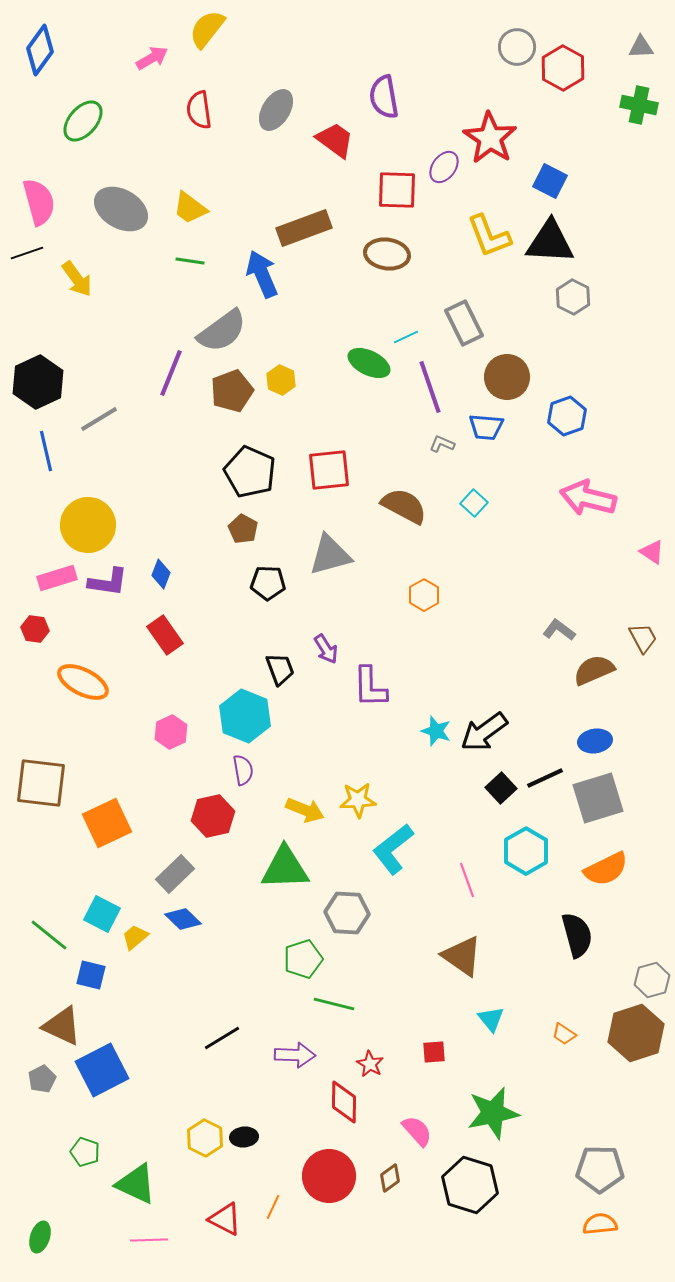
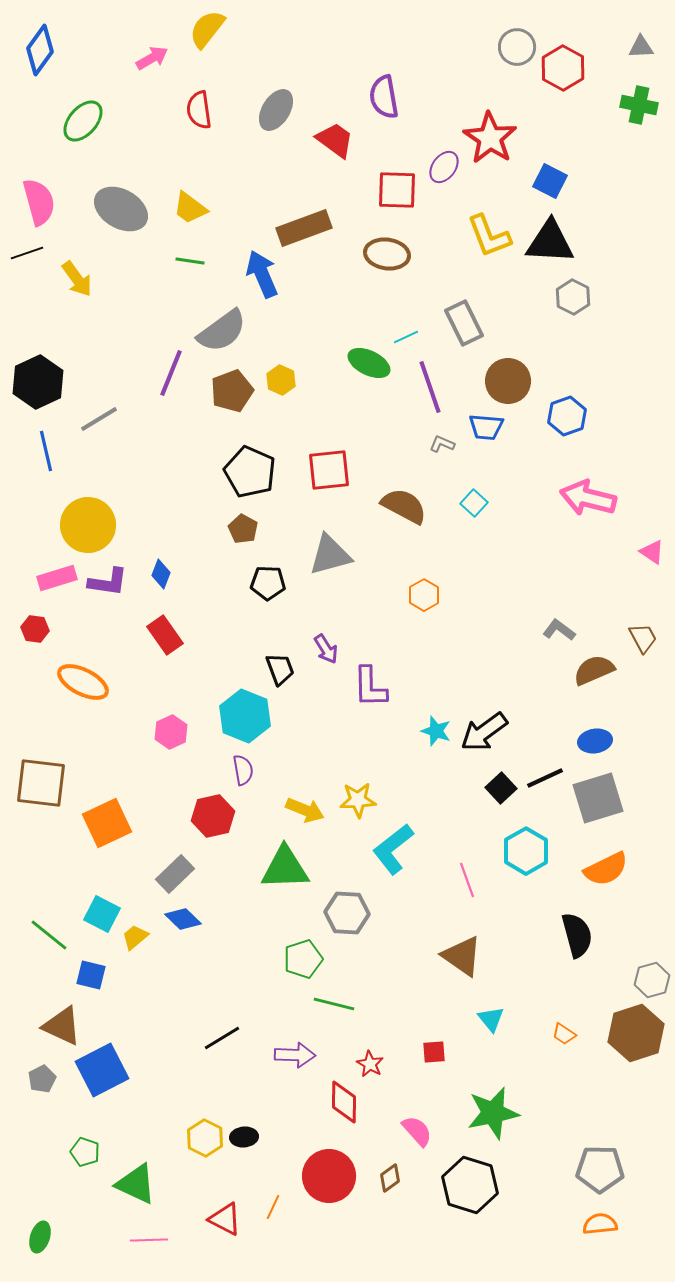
brown circle at (507, 377): moved 1 px right, 4 px down
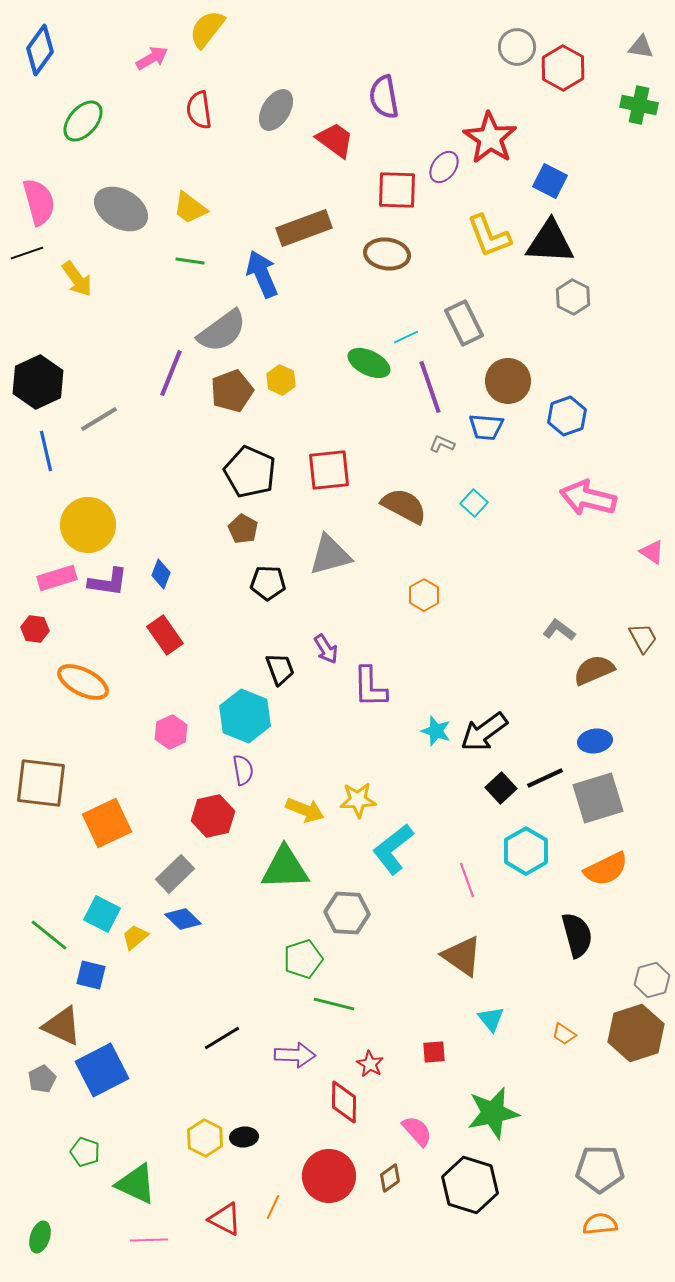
gray triangle at (641, 47): rotated 12 degrees clockwise
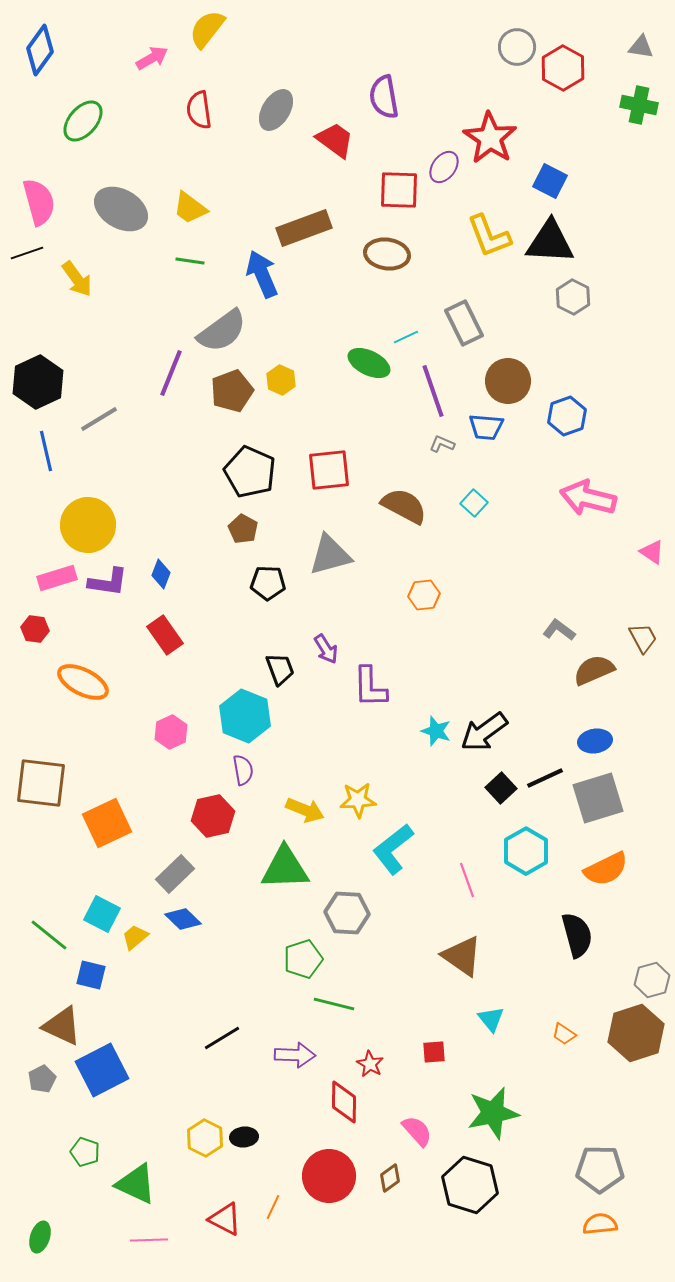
red square at (397, 190): moved 2 px right
purple line at (430, 387): moved 3 px right, 4 px down
orange hexagon at (424, 595): rotated 24 degrees clockwise
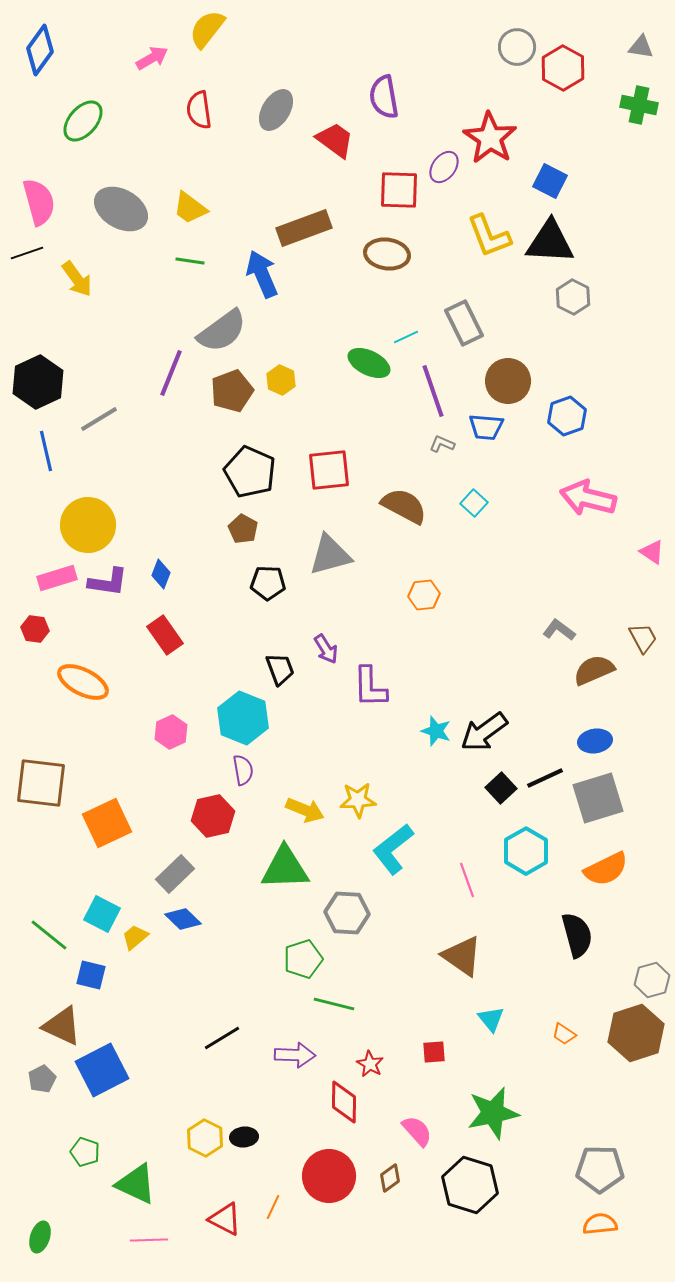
cyan hexagon at (245, 716): moved 2 px left, 2 px down
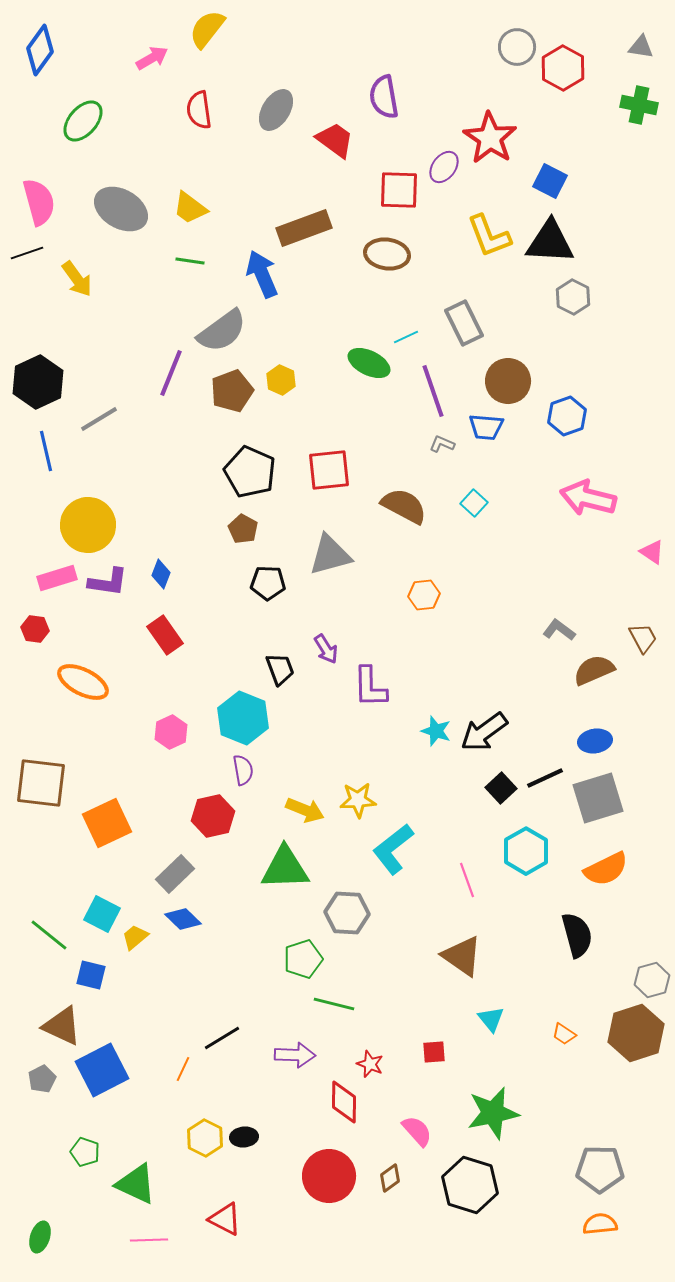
red star at (370, 1064): rotated 8 degrees counterclockwise
orange line at (273, 1207): moved 90 px left, 138 px up
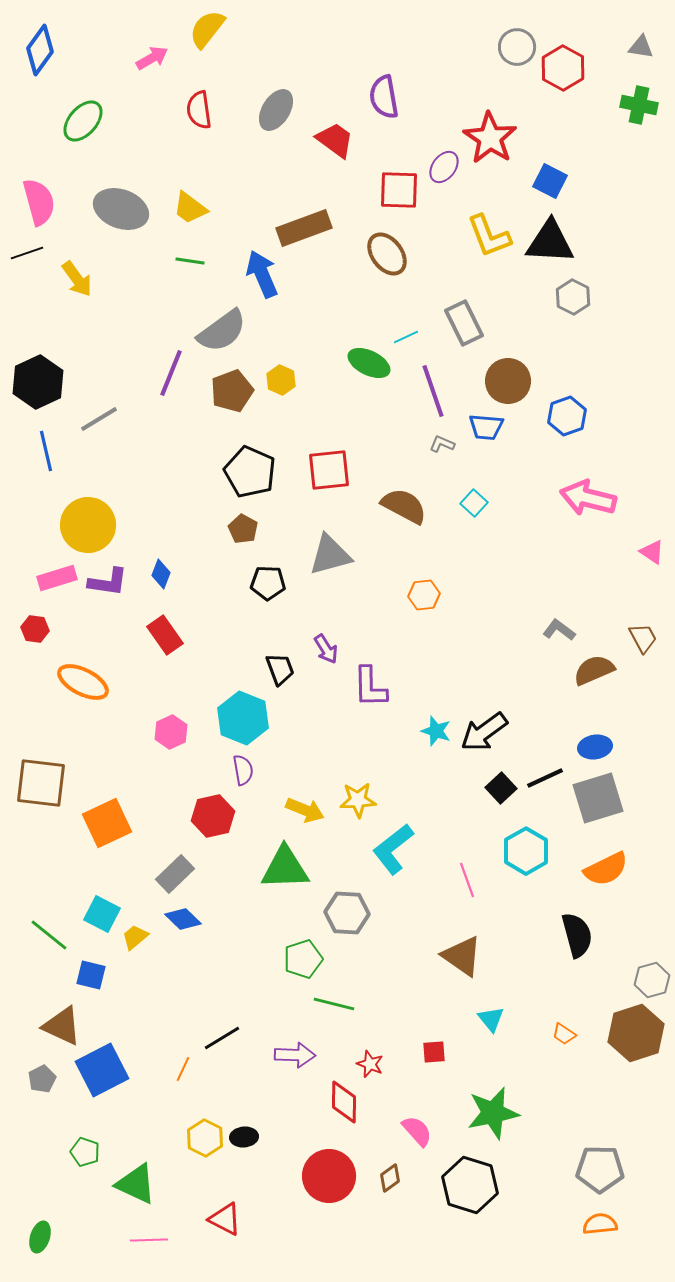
gray ellipse at (121, 209): rotated 10 degrees counterclockwise
brown ellipse at (387, 254): rotated 45 degrees clockwise
blue ellipse at (595, 741): moved 6 px down
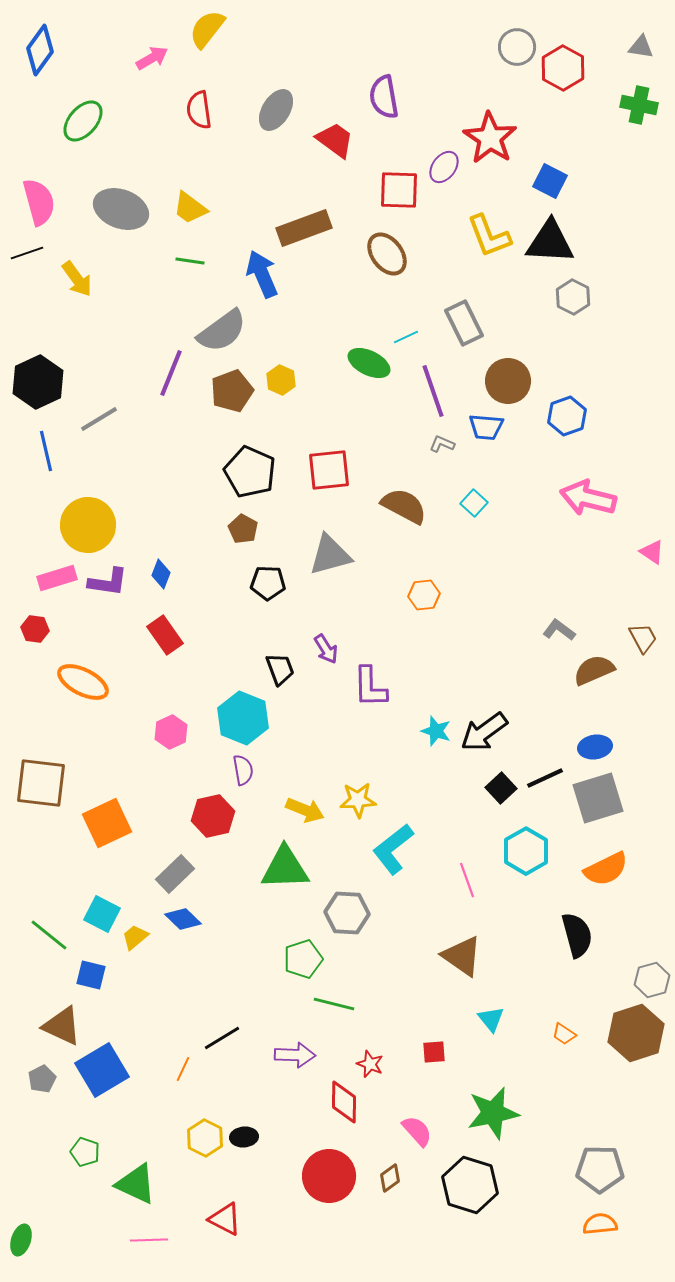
blue square at (102, 1070): rotated 4 degrees counterclockwise
green ellipse at (40, 1237): moved 19 px left, 3 px down
